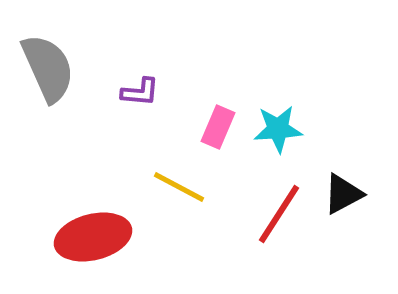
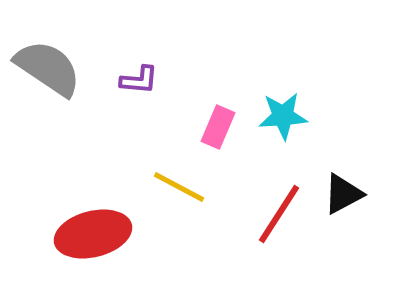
gray semicircle: rotated 32 degrees counterclockwise
purple L-shape: moved 1 px left, 12 px up
cyan star: moved 5 px right, 13 px up
red ellipse: moved 3 px up
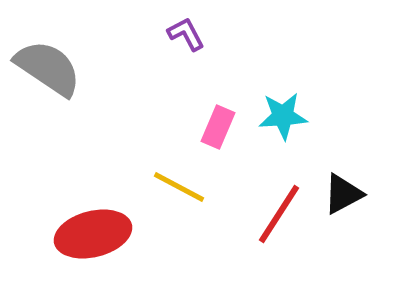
purple L-shape: moved 47 px right, 46 px up; rotated 123 degrees counterclockwise
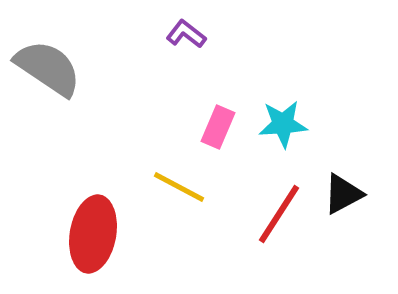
purple L-shape: rotated 24 degrees counterclockwise
cyan star: moved 8 px down
red ellipse: rotated 66 degrees counterclockwise
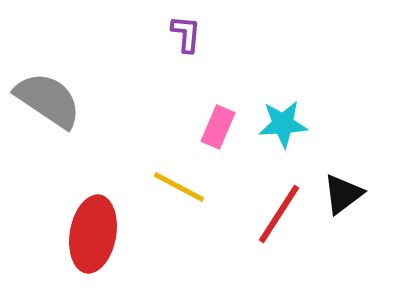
purple L-shape: rotated 57 degrees clockwise
gray semicircle: moved 32 px down
black triangle: rotated 9 degrees counterclockwise
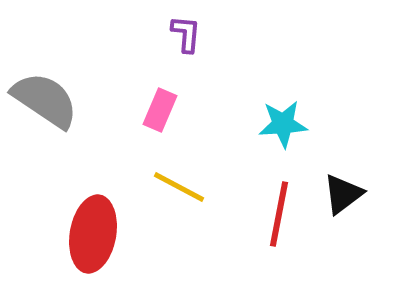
gray semicircle: moved 3 px left
pink rectangle: moved 58 px left, 17 px up
red line: rotated 22 degrees counterclockwise
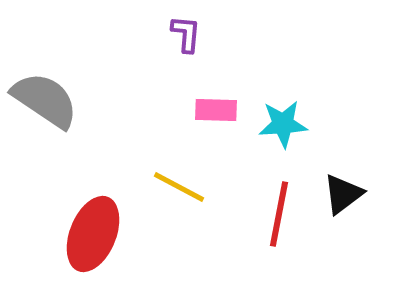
pink rectangle: moved 56 px right; rotated 69 degrees clockwise
red ellipse: rotated 12 degrees clockwise
